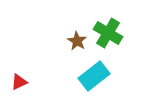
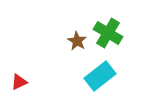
cyan rectangle: moved 6 px right
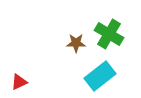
green cross: moved 1 px right, 1 px down
brown star: moved 1 px left, 2 px down; rotated 30 degrees counterclockwise
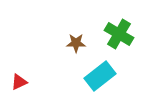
green cross: moved 10 px right
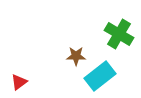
brown star: moved 13 px down
red triangle: rotated 12 degrees counterclockwise
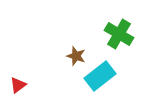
brown star: rotated 18 degrees clockwise
red triangle: moved 1 px left, 3 px down
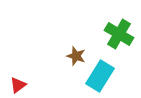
cyan rectangle: rotated 20 degrees counterclockwise
